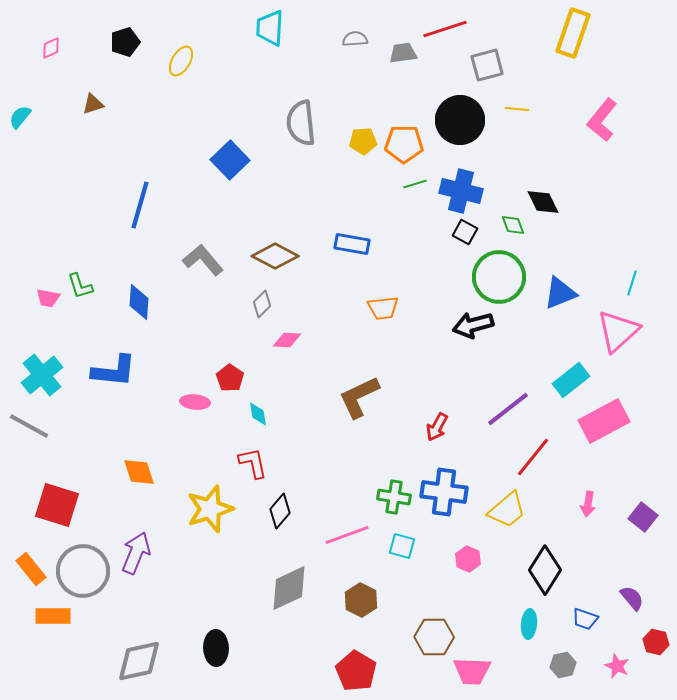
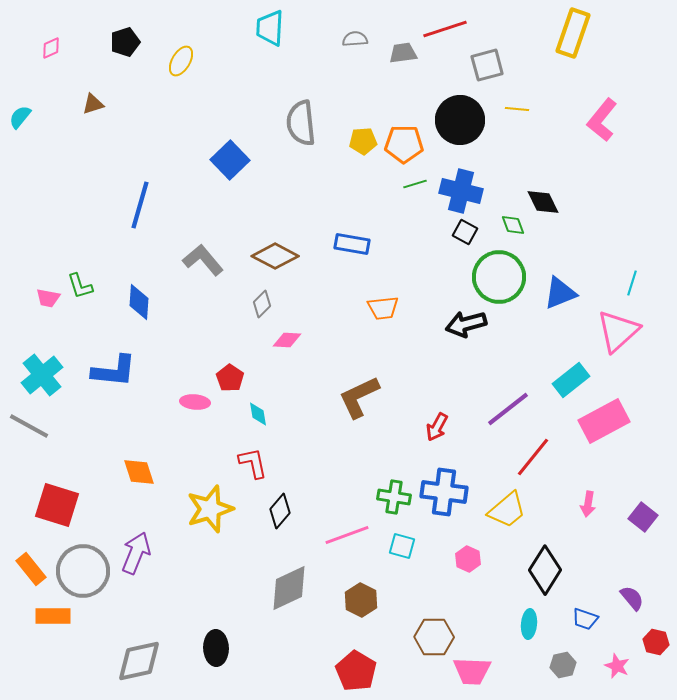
black arrow at (473, 325): moved 7 px left, 1 px up
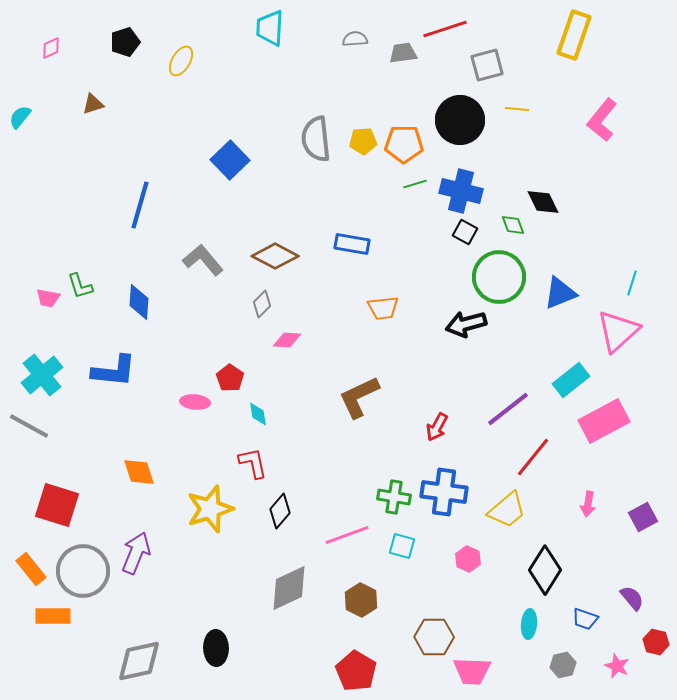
yellow rectangle at (573, 33): moved 1 px right, 2 px down
gray semicircle at (301, 123): moved 15 px right, 16 px down
purple square at (643, 517): rotated 24 degrees clockwise
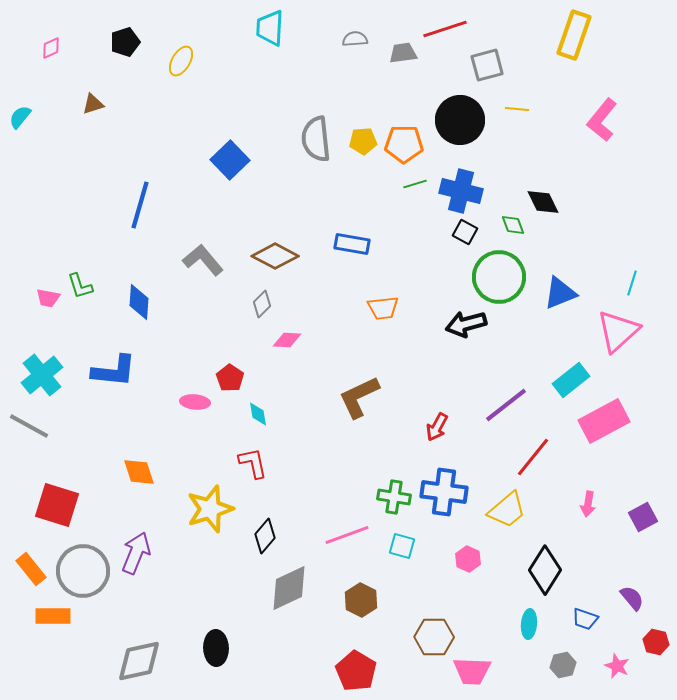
purple line at (508, 409): moved 2 px left, 4 px up
black diamond at (280, 511): moved 15 px left, 25 px down
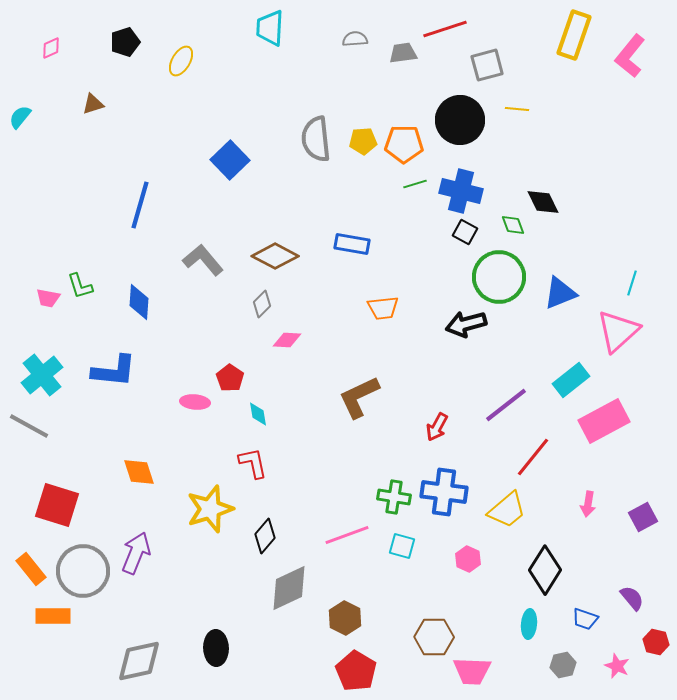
pink L-shape at (602, 120): moved 28 px right, 64 px up
brown hexagon at (361, 600): moved 16 px left, 18 px down
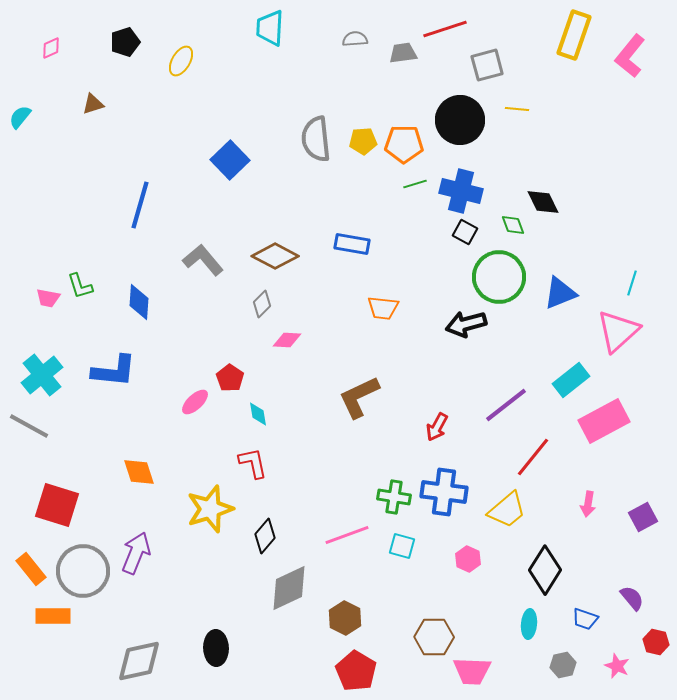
orange trapezoid at (383, 308): rotated 12 degrees clockwise
pink ellipse at (195, 402): rotated 48 degrees counterclockwise
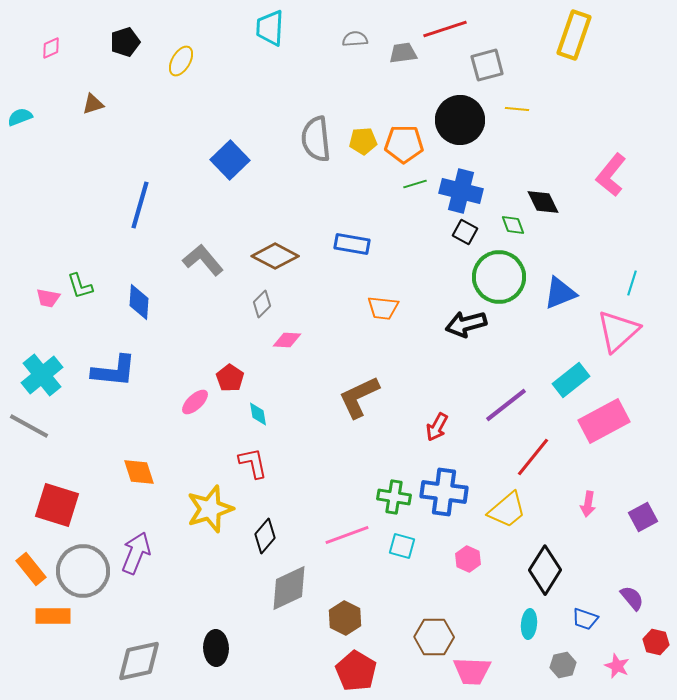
pink L-shape at (630, 56): moved 19 px left, 119 px down
cyan semicircle at (20, 117): rotated 30 degrees clockwise
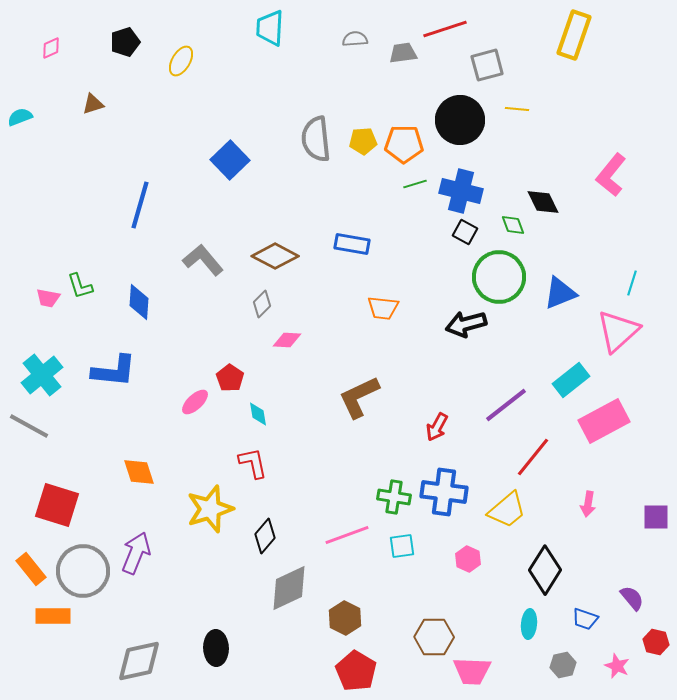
purple square at (643, 517): moved 13 px right; rotated 28 degrees clockwise
cyan square at (402, 546): rotated 24 degrees counterclockwise
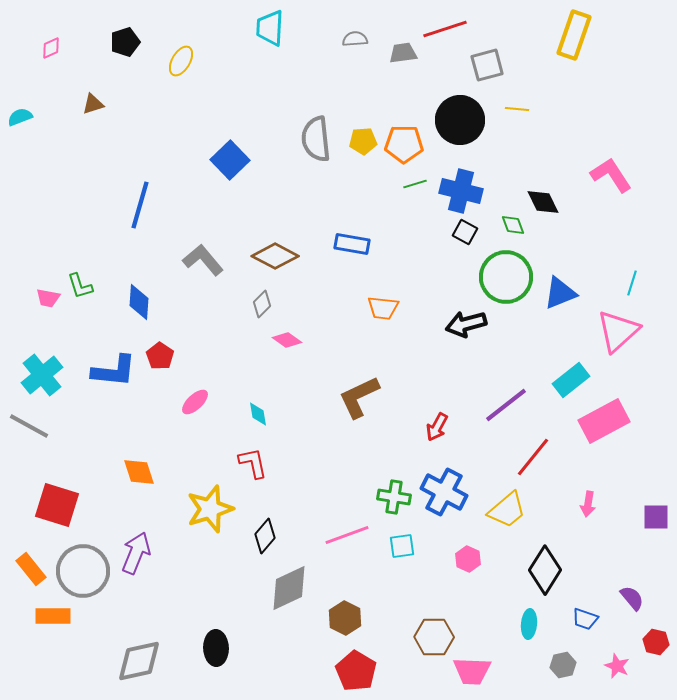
pink L-shape at (611, 175): rotated 108 degrees clockwise
green circle at (499, 277): moved 7 px right
pink diamond at (287, 340): rotated 32 degrees clockwise
red pentagon at (230, 378): moved 70 px left, 22 px up
blue cross at (444, 492): rotated 21 degrees clockwise
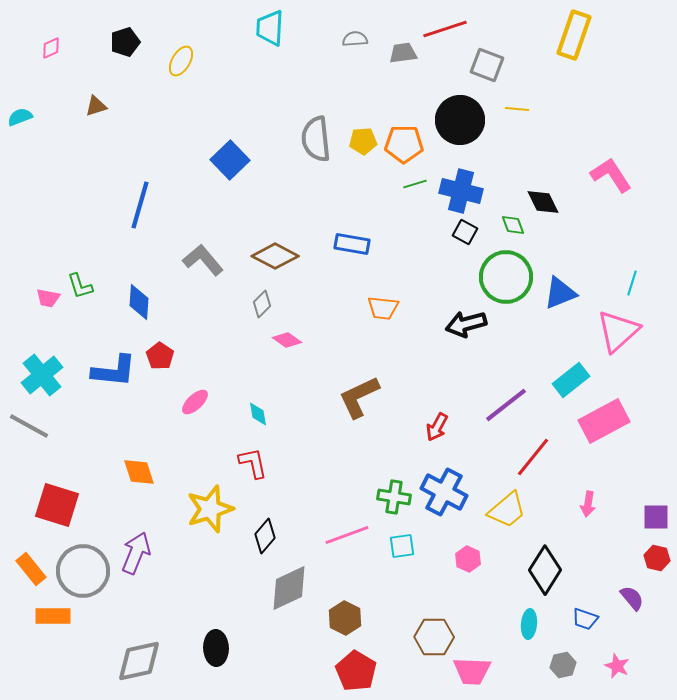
gray square at (487, 65): rotated 36 degrees clockwise
brown triangle at (93, 104): moved 3 px right, 2 px down
red hexagon at (656, 642): moved 1 px right, 84 px up
